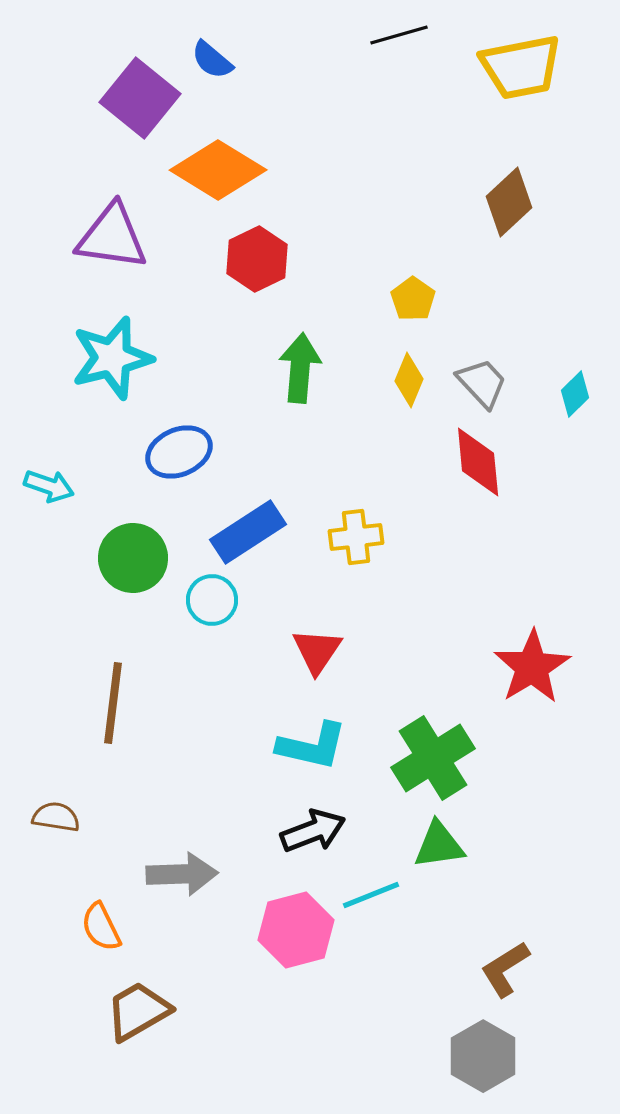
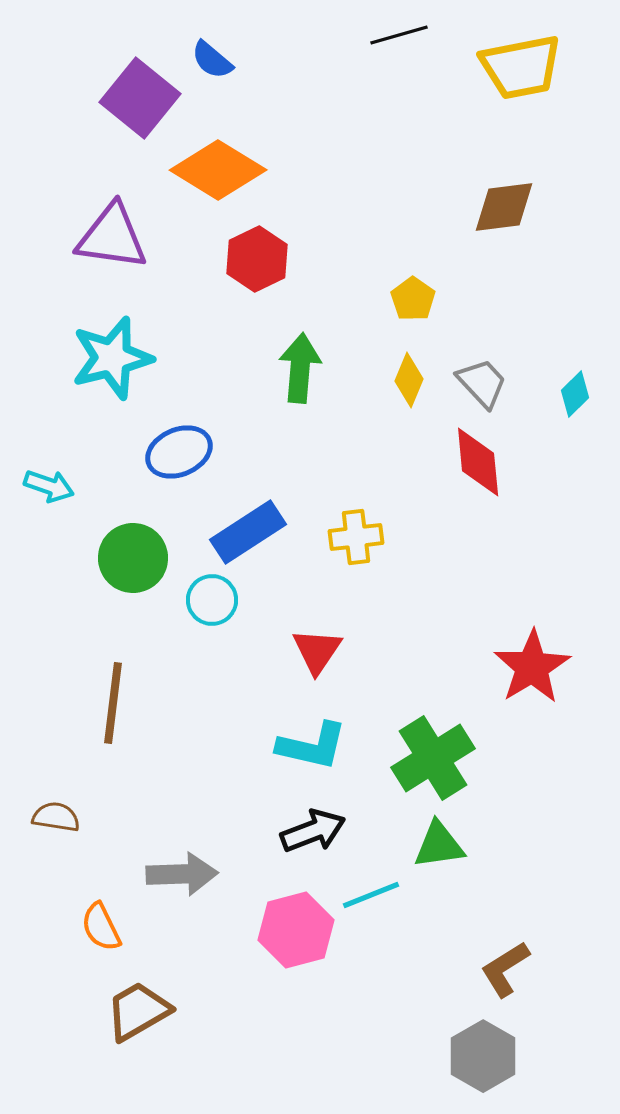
brown diamond: moved 5 px left, 5 px down; rotated 36 degrees clockwise
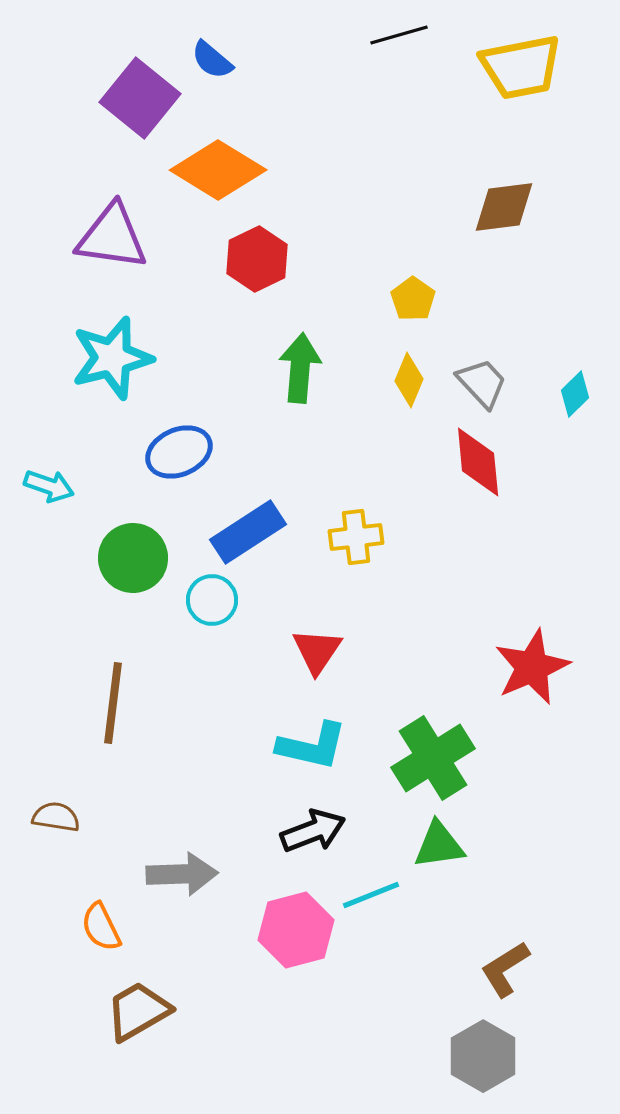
red star: rotated 8 degrees clockwise
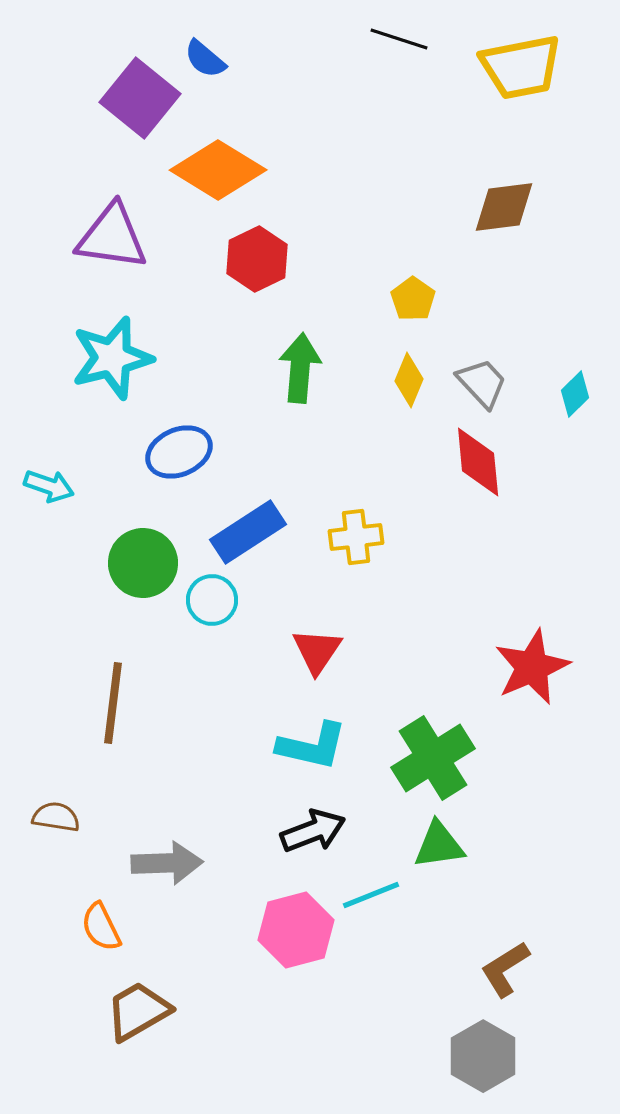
black line: moved 4 px down; rotated 34 degrees clockwise
blue semicircle: moved 7 px left, 1 px up
green circle: moved 10 px right, 5 px down
gray arrow: moved 15 px left, 11 px up
